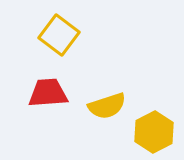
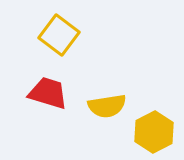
red trapezoid: rotated 21 degrees clockwise
yellow semicircle: rotated 9 degrees clockwise
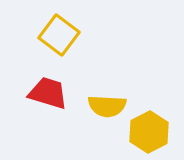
yellow semicircle: rotated 12 degrees clockwise
yellow hexagon: moved 5 px left
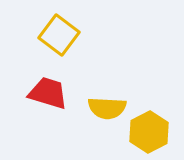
yellow semicircle: moved 2 px down
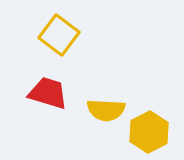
yellow semicircle: moved 1 px left, 2 px down
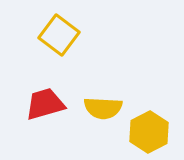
red trapezoid: moved 3 px left, 11 px down; rotated 33 degrees counterclockwise
yellow semicircle: moved 3 px left, 2 px up
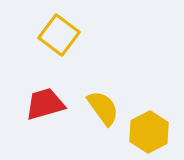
yellow semicircle: rotated 129 degrees counterclockwise
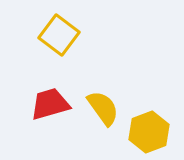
red trapezoid: moved 5 px right
yellow hexagon: rotated 6 degrees clockwise
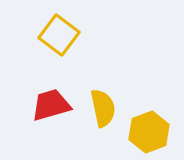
red trapezoid: moved 1 px right, 1 px down
yellow semicircle: rotated 24 degrees clockwise
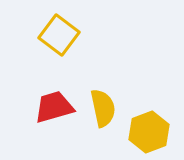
red trapezoid: moved 3 px right, 2 px down
